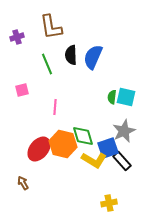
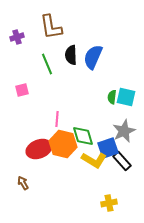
pink line: moved 2 px right, 12 px down
red ellipse: rotated 30 degrees clockwise
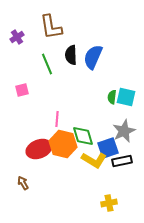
purple cross: rotated 16 degrees counterclockwise
black rectangle: rotated 60 degrees counterclockwise
